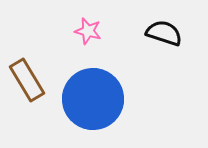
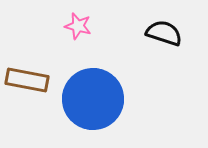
pink star: moved 10 px left, 5 px up
brown rectangle: rotated 48 degrees counterclockwise
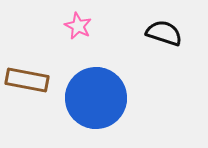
pink star: rotated 12 degrees clockwise
blue circle: moved 3 px right, 1 px up
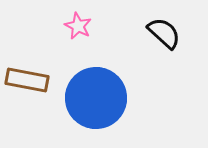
black semicircle: rotated 24 degrees clockwise
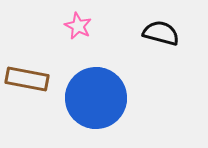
black semicircle: moved 3 px left; rotated 27 degrees counterclockwise
brown rectangle: moved 1 px up
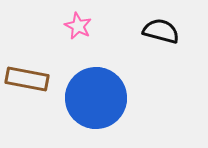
black semicircle: moved 2 px up
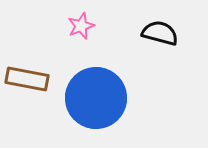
pink star: moved 3 px right; rotated 24 degrees clockwise
black semicircle: moved 1 px left, 2 px down
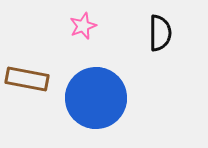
pink star: moved 2 px right
black semicircle: rotated 75 degrees clockwise
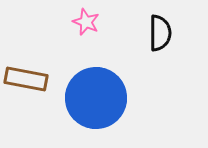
pink star: moved 3 px right, 4 px up; rotated 28 degrees counterclockwise
brown rectangle: moved 1 px left
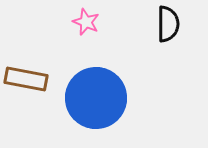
black semicircle: moved 8 px right, 9 px up
